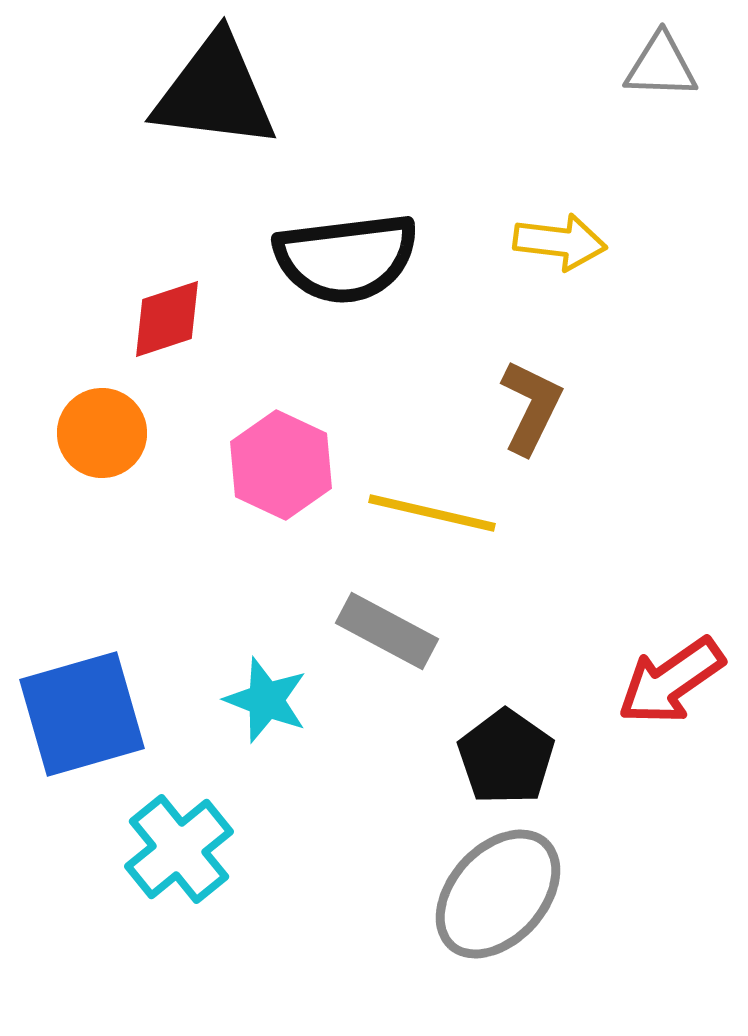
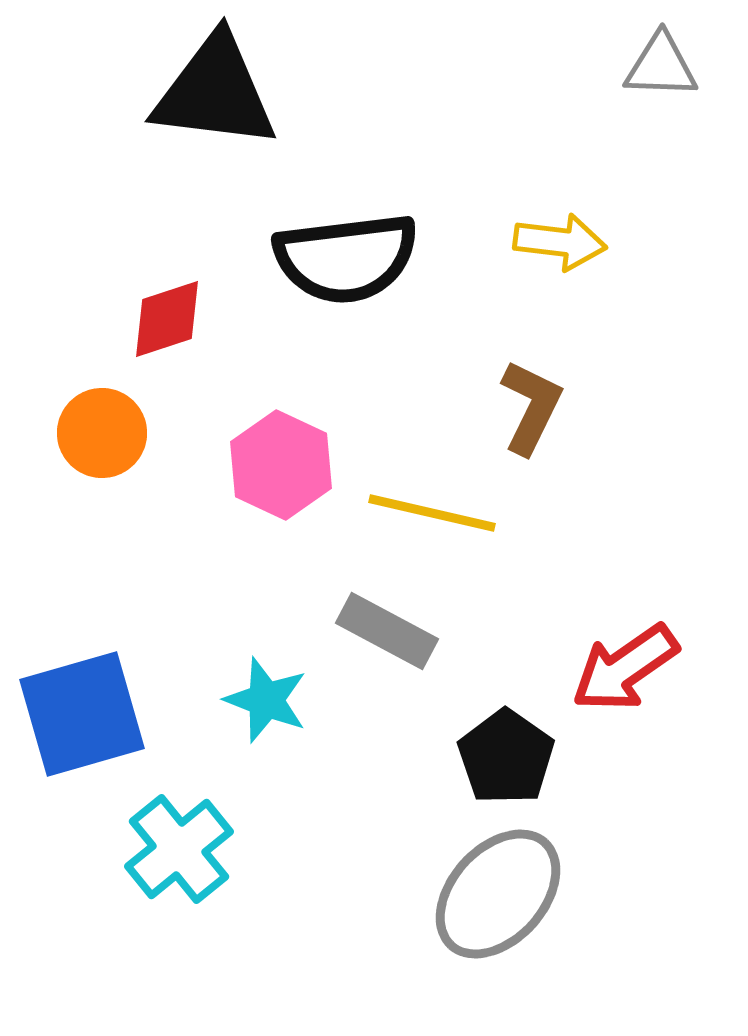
red arrow: moved 46 px left, 13 px up
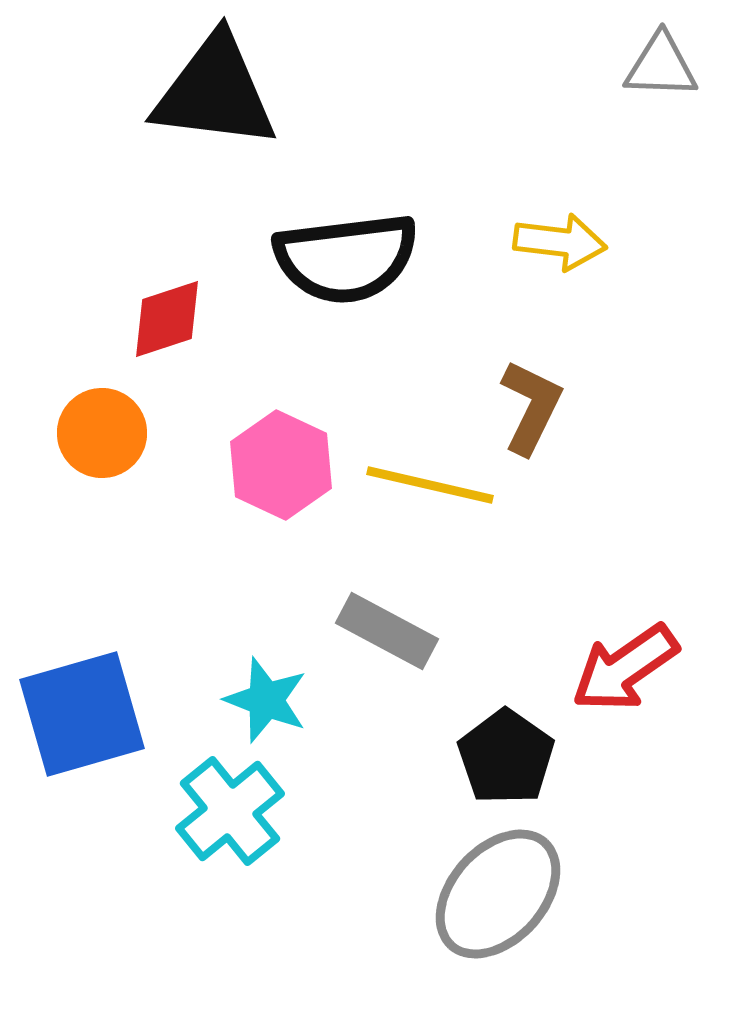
yellow line: moved 2 px left, 28 px up
cyan cross: moved 51 px right, 38 px up
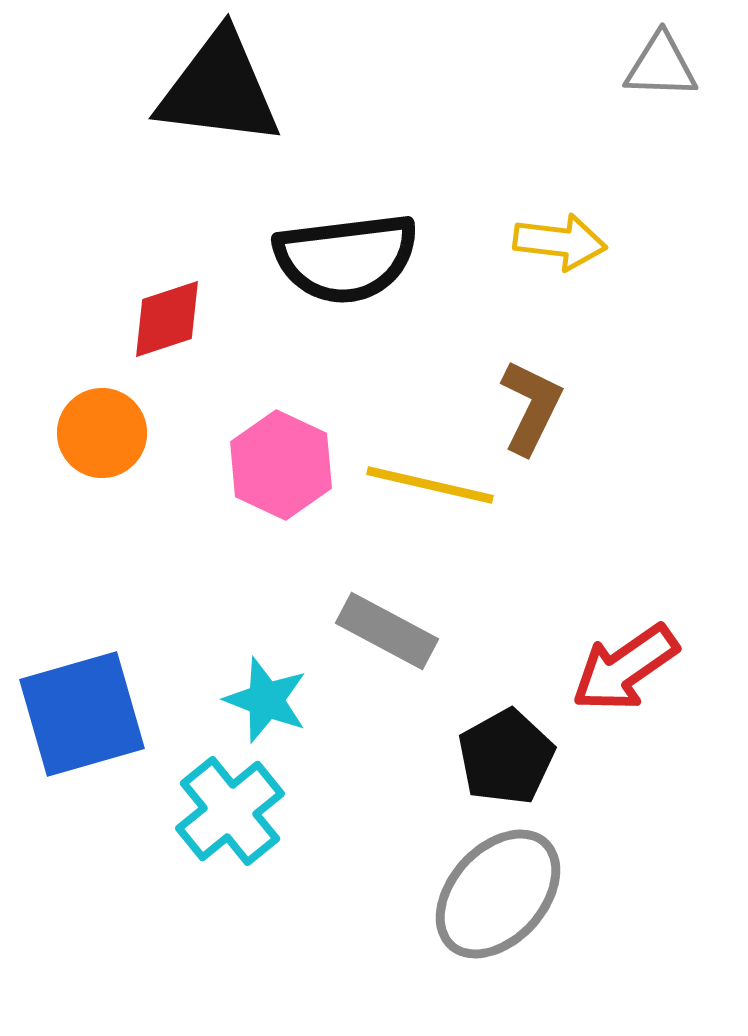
black triangle: moved 4 px right, 3 px up
black pentagon: rotated 8 degrees clockwise
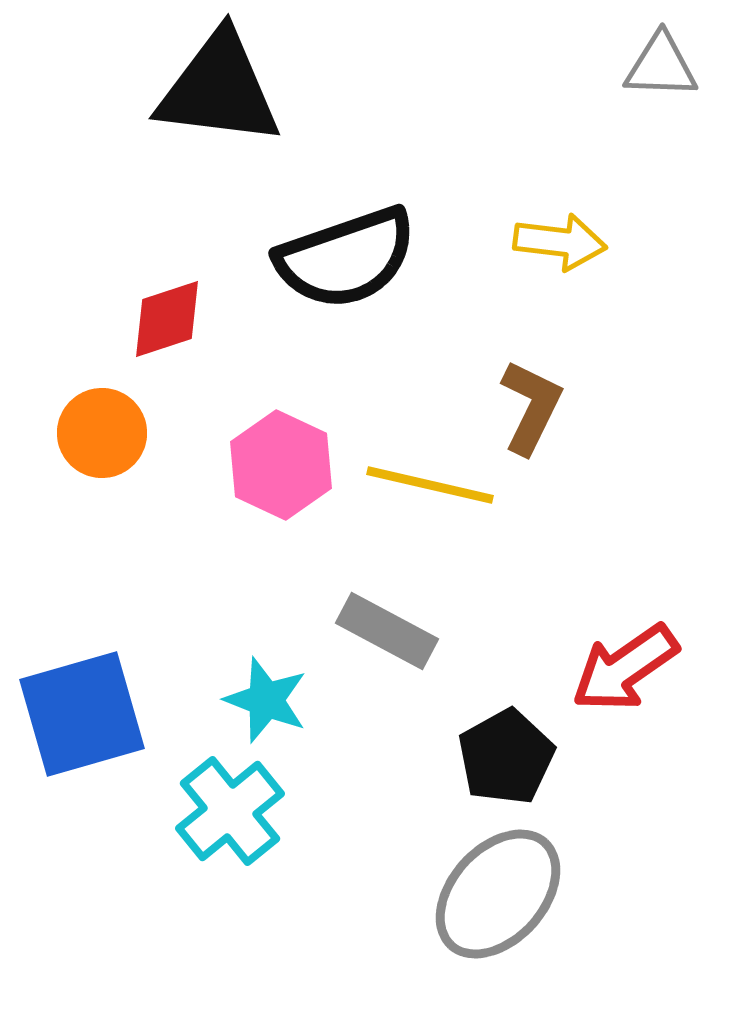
black semicircle: rotated 12 degrees counterclockwise
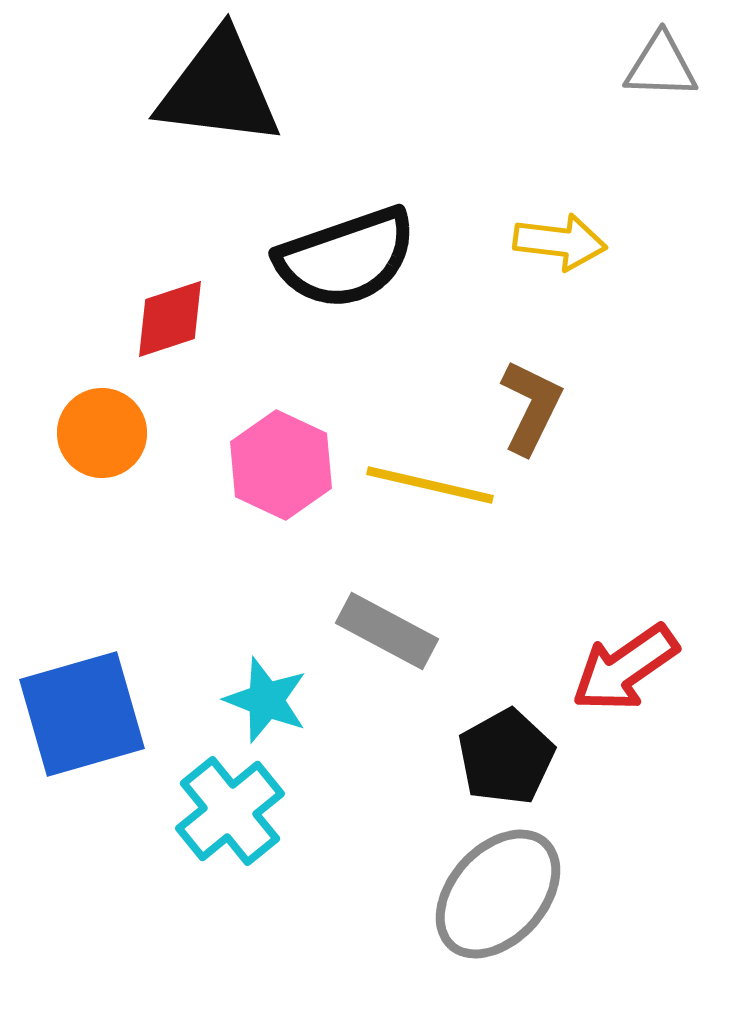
red diamond: moved 3 px right
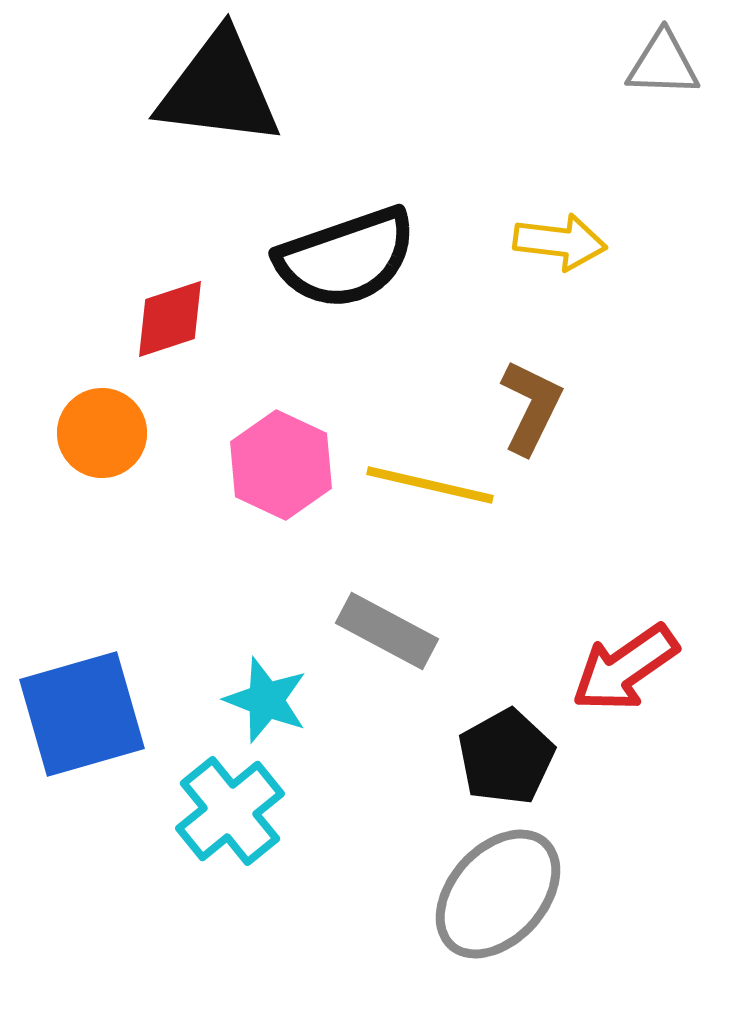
gray triangle: moved 2 px right, 2 px up
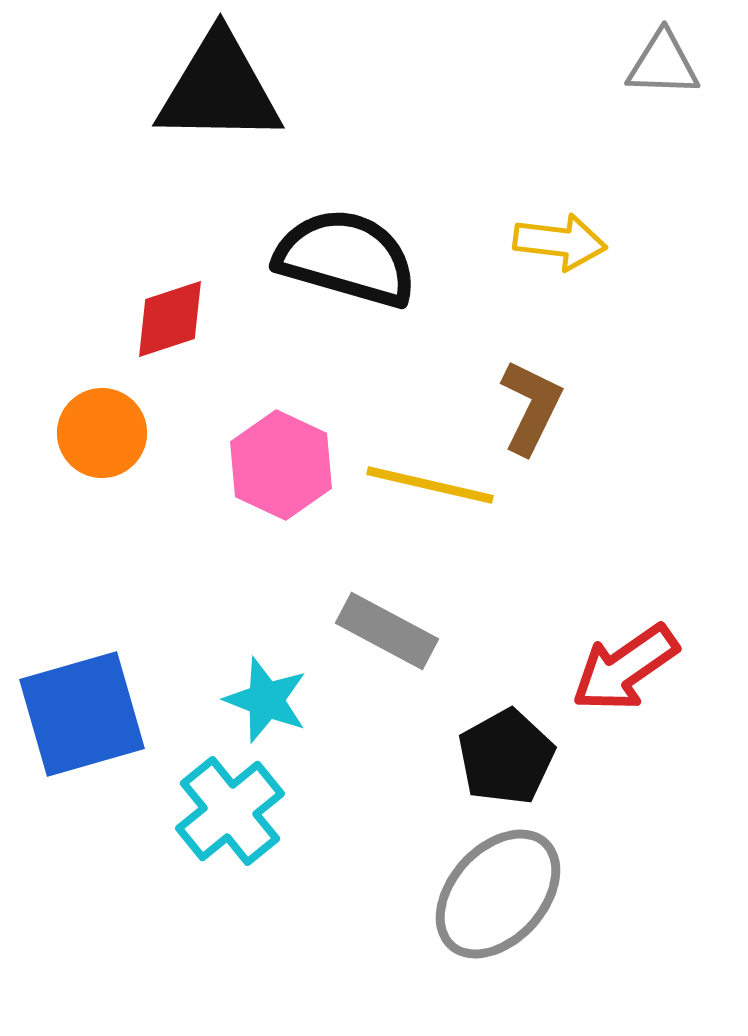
black triangle: rotated 6 degrees counterclockwise
black semicircle: rotated 145 degrees counterclockwise
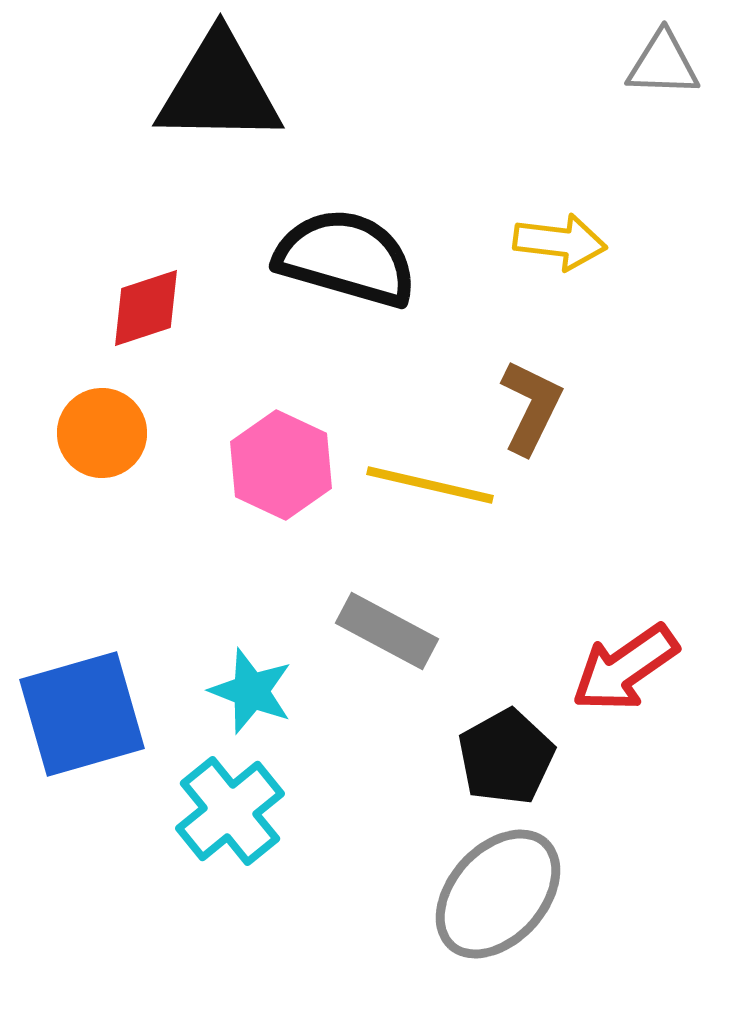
red diamond: moved 24 px left, 11 px up
cyan star: moved 15 px left, 9 px up
